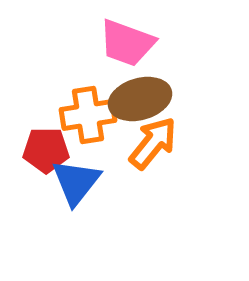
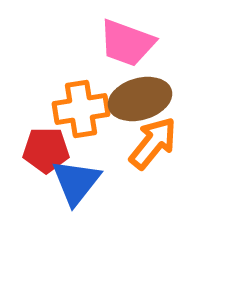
orange cross: moved 7 px left, 6 px up
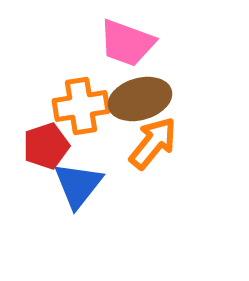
orange cross: moved 3 px up
red pentagon: moved 4 px up; rotated 18 degrees counterclockwise
blue triangle: moved 2 px right, 3 px down
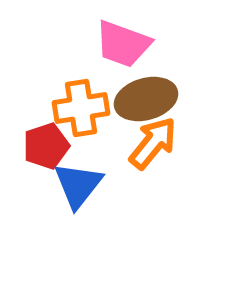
pink trapezoid: moved 4 px left, 1 px down
brown ellipse: moved 6 px right
orange cross: moved 2 px down
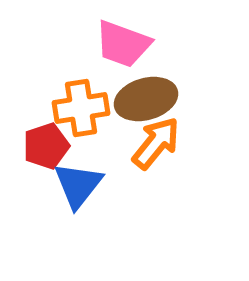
orange arrow: moved 3 px right
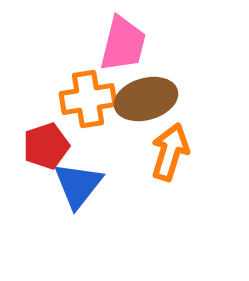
pink trapezoid: rotated 96 degrees counterclockwise
orange cross: moved 7 px right, 9 px up
orange arrow: moved 14 px right, 9 px down; rotated 22 degrees counterclockwise
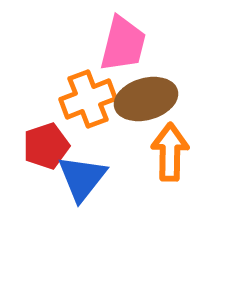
orange cross: rotated 12 degrees counterclockwise
orange arrow: rotated 16 degrees counterclockwise
blue triangle: moved 4 px right, 7 px up
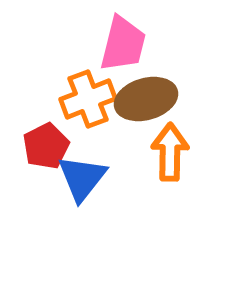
red pentagon: rotated 9 degrees counterclockwise
